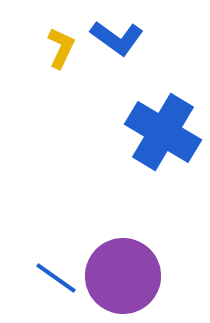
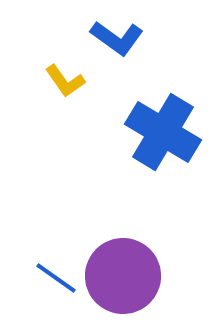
yellow L-shape: moved 4 px right, 33 px down; rotated 120 degrees clockwise
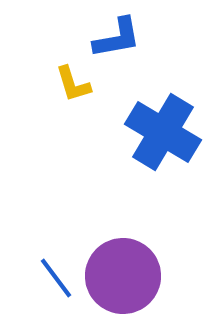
blue L-shape: rotated 46 degrees counterclockwise
yellow L-shape: moved 8 px right, 3 px down; rotated 18 degrees clockwise
blue line: rotated 18 degrees clockwise
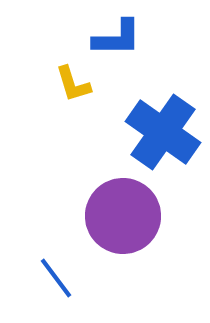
blue L-shape: rotated 10 degrees clockwise
blue cross: rotated 4 degrees clockwise
purple circle: moved 60 px up
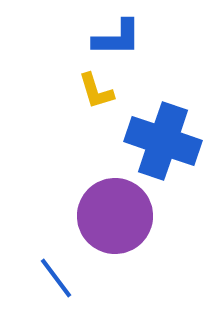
yellow L-shape: moved 23 px right, 7 px down
blue cross: moved 9 px down; rotated 16 degrees counterclockwise
purple circle: moved 8 px left
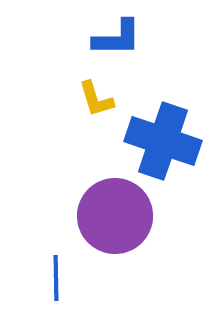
yellow L-shape: moved 8 px down
blue line: rotated 36 degrees clockwise
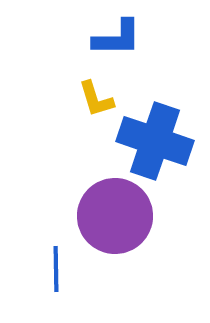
blue cross: moved 8 px left
blue line: moved 9 px up
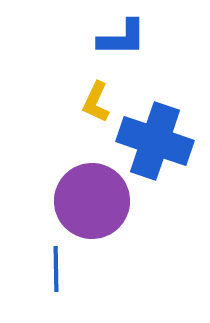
blue L-shape: moved 5 px right
yellow L-shape: moved 3 px down; rotated 42 degrees clockwise
purple circle: moved 23 px left, 15 px up
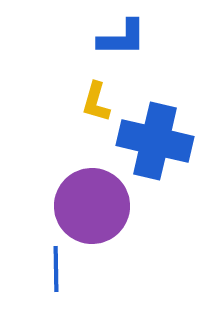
yellow L-shape: rotated 9 degrees counterclockwise
blue cross: rotated 6 degrees counterclockwise
purple circle: moved 5 px down
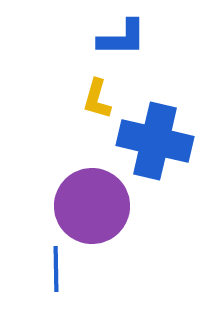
yellow L-shape: moved 1 px right, 3 px up
